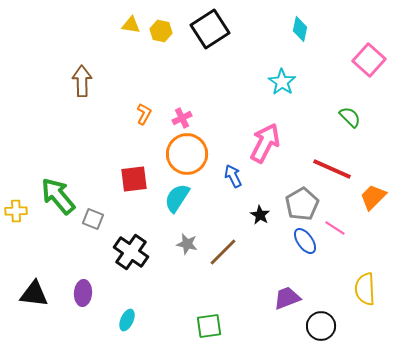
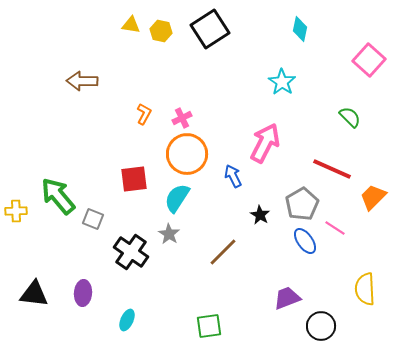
brown arrow: rotated 88 degrees counterclockwise
gray star: moved 18 px left, 10 px up; rotated 20 degrees clockwise
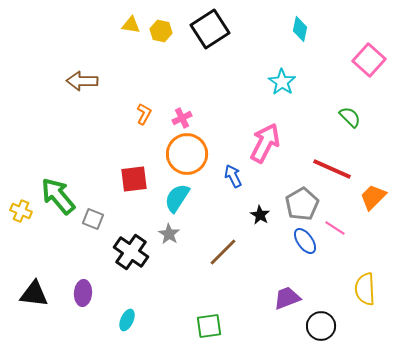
yellow cross: moved 5 px right; rotated 25 degrees clockwise
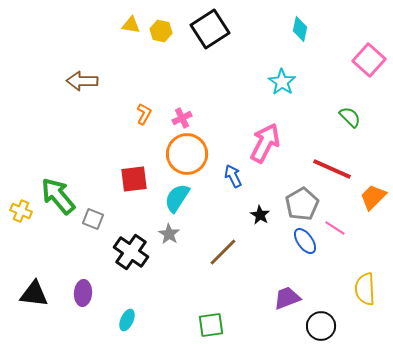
green square: moved 2 px right, 1 px up
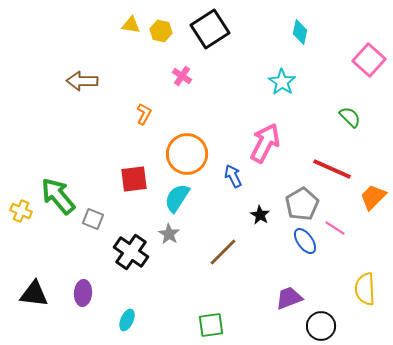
cyan diamond: moved 3 px down
pink cross: moved 42 px up; rotated 30 degrees counterclockwise
purple trapezoid: moved 2 px right
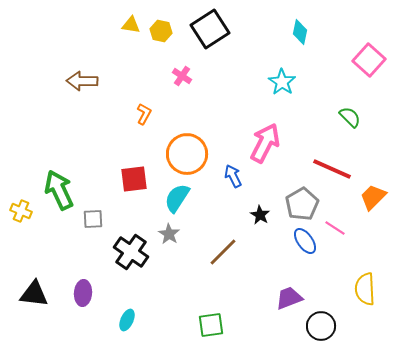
green arrow: moved 1 px right, 6 px up; rotated 15 degrees clockwise
gray square: rotated 25 degrees counterclockwise
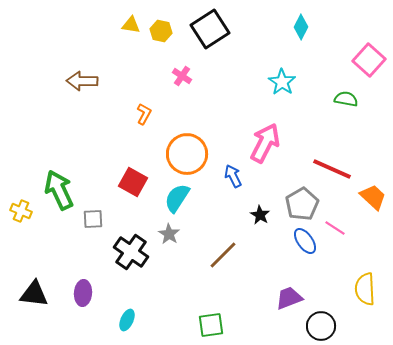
cyan diamond: moved 1 px right, 5 px up; rotated 15 degrees clockwise
green semicircle: moved 4 px left, 18 px up; rotated 35 degrees counterclockwise
red square: moved 1 px left, 3 px down; rotated 36 degrees clockwise
orange trapezoid: rotated 88 degrees clockwise
brown line: moved 3 px down
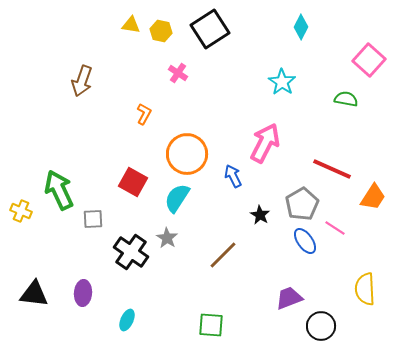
pink cross: moved 4 px left, 3 px up
brown arrow: rotated 72 degrees counterclockwise
orange trapezoid: rotated 80 degrees clockwise
gray star: moved 2 px left, 4 px down
green square: rotated 12 degrees clockwise
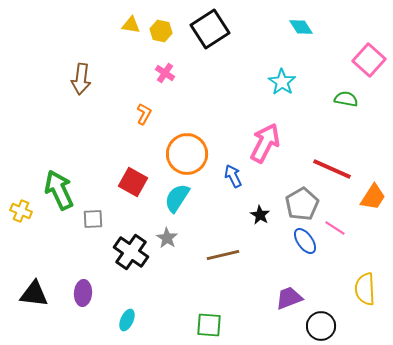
cyan diamond: rotated 60 degrees counterclockwise
pink cross: moved 13 px left
brown arrow: moved 1 px left, 2 px up; rotated 12 degrees counterclockwise
brown line: rotated 32 degrees clockwise
green square: moved 2 px left
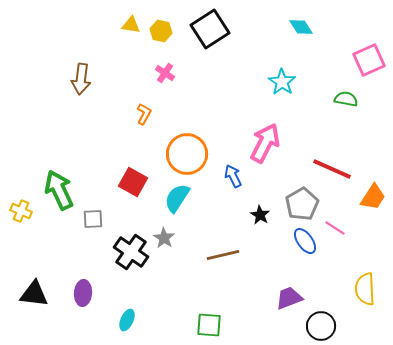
pink square: rotated 24 degrees clockwise
gray star: moved 3 px left
